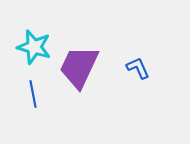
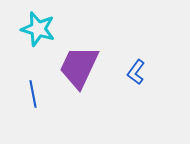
cyan star: moved 4 px right, 18 px up
blue L-shape: moved 2 px left, 4 px down; rotated 120 degrees counterclockwise
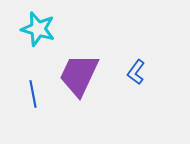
purple trapezoid: moved 8 px down
